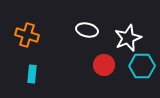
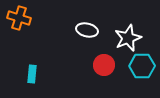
orange cross: moved 8 px left, 17 px up
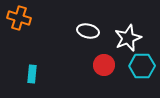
white ellipse: moved 1 px right, 1 px down
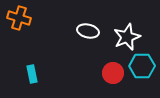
white star: moved 1 px left, 1 px up
red circle: moved 9 px right, 8 px down
cyan rectangle: rotated 18 degrees counterclockwise
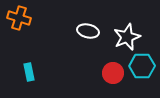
cyan rectangle: moved 3 px left, 2 px up
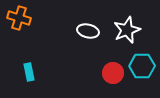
white star: moved 7 px up
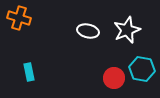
cyan hexagon: moved 3 px down; rotated 10 degrees clockwise
red circle: moved 1 px right, 5 px down
